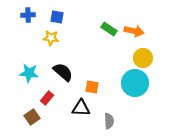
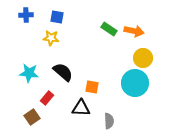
blue cross: moved 2 px left
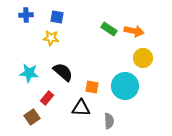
cyan circle: moved 10 px left, 3 px down
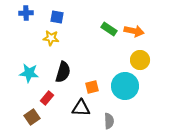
blue cross: moved 2 px up
yellow circle: moved 3 px left, 2 px down
black semicircle: rotated 65 degrees clockwise
orange square: rotated 24 degrees counterclockwise
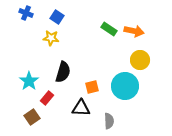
blue cross: rotated 24 degrees clockwise
blue square: rotated 24 degrees clockwise
cyan star: moved 8 px down; rotated 30 degrees clockwise
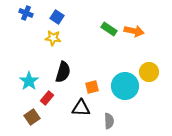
yellow star: moved 2 px right
yellow circle: moved 9 px right, 12 px down
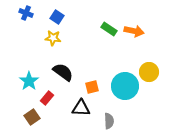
black semicircle: rotated 70 degrees counterclockwise
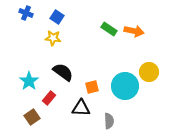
red rectangle: moved 2 px right
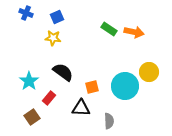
blue square: rotated 32 degrees clockwise
orange arrow: moved 1 px down
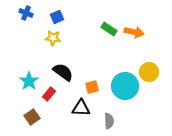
red rectangle: moved 4 px up
